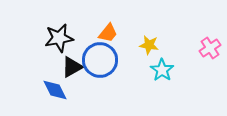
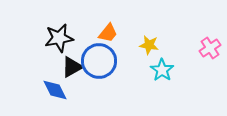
blue circle: moved 1 px left, 1 px down
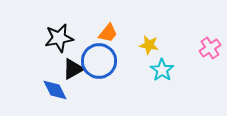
black triangle: moved 1 px right, 2 px down
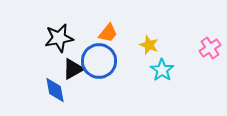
yellow star: rotated 12 degrees clockwise
blue diamond: rotated 16 degrees clockwise
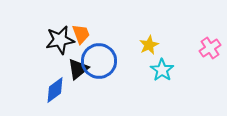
orange trapezoid: moved 27 px left, 1 px down; rotated 60 degrees counterclockwise
black star: moved 1 px right, 2 px down
yellow star: rotated 24 degrees clockwise
black triangle: moved 5 px right; rotated 10 degrees counterclockwise
blue diamond: rotated 64 degrees clockwise
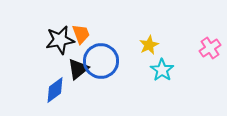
blue circle: moved 2 px right
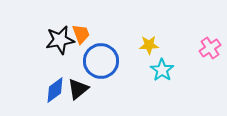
yellow star: rotated 24 degrees clockwise
black triangle: moved 20 px down
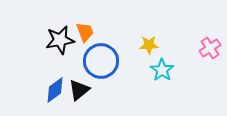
orange trapezoid: moved 4 px right, 2 px up
black triangle: moved 1 px right, 1 px down
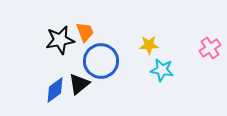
cyan star: rotated 25 degrees counterclockwise
black triangle: moved 6 px up
